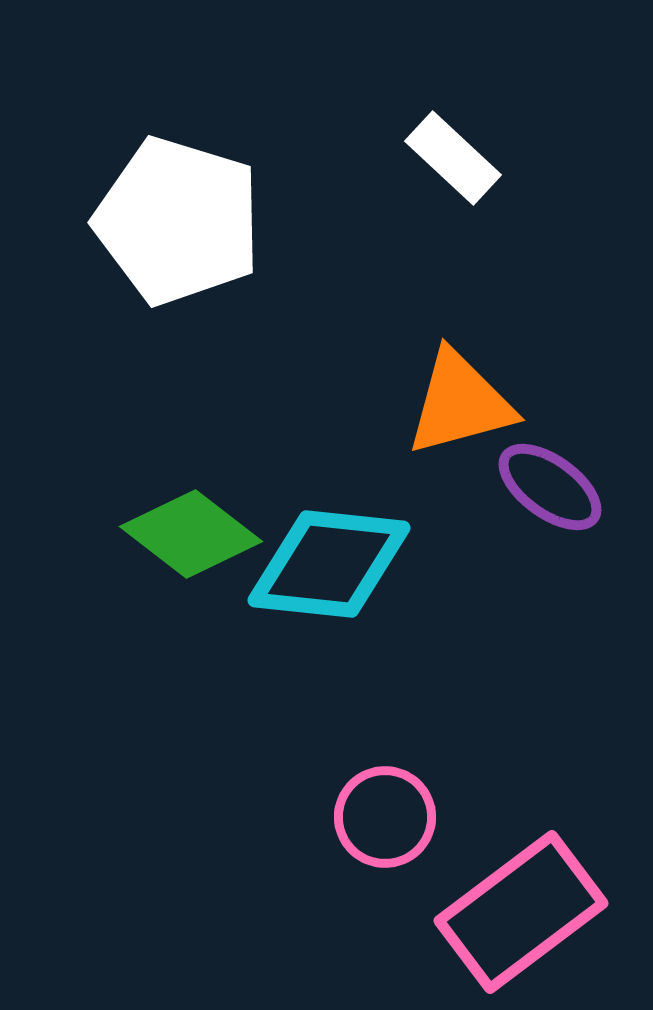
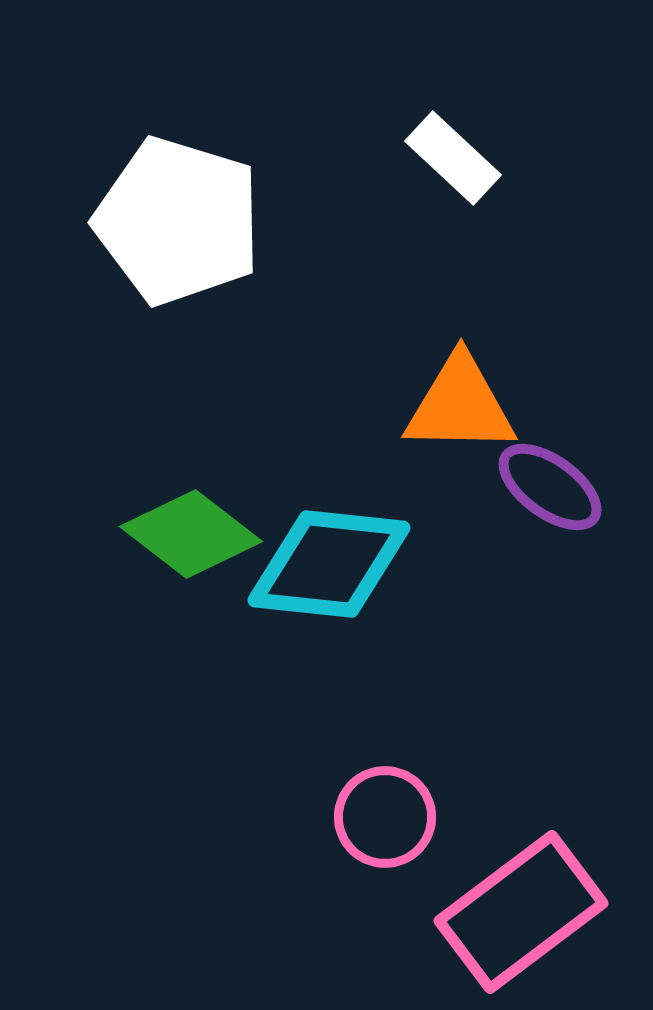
orange triangle: moved 2 px down; rotated 16 degrees clockwise
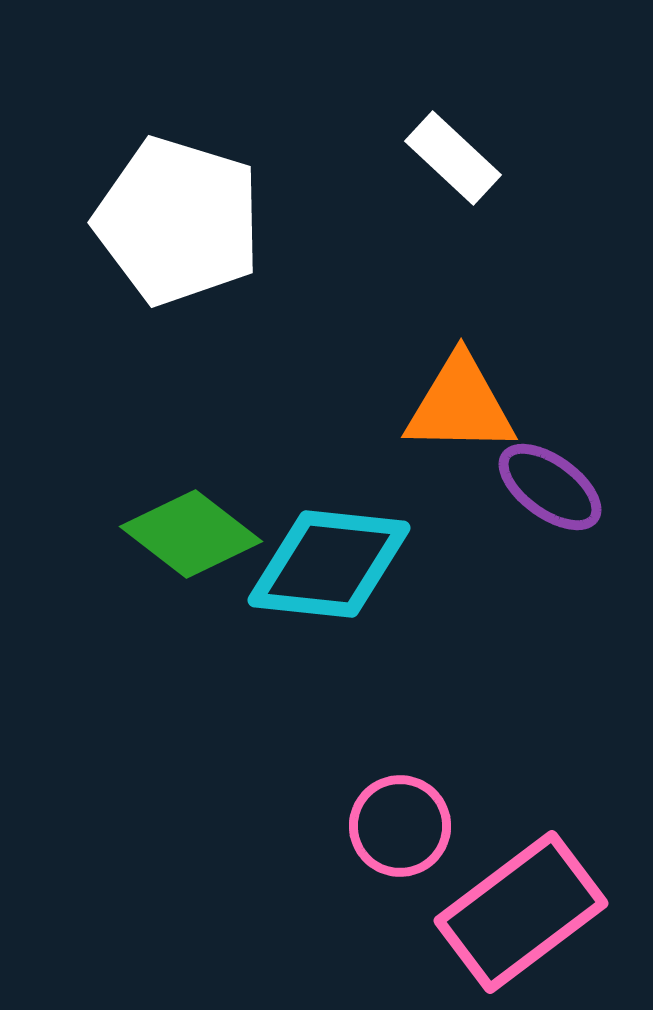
pink circle: moved 15 px right, 9 px down
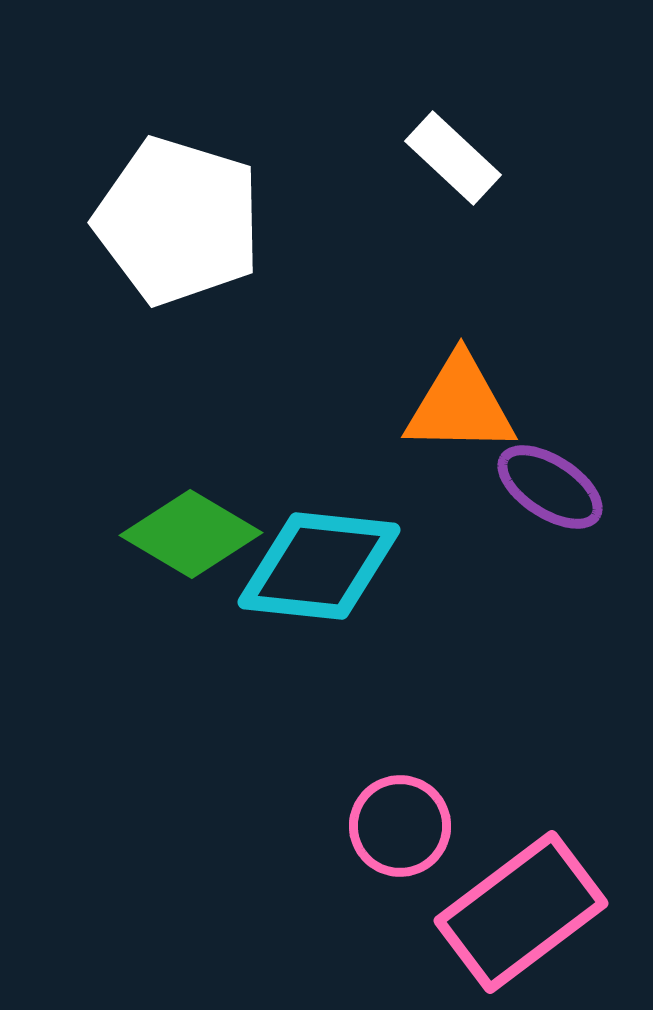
purple ellipse: rotated 3 degrees counterclockwise
green diamond: rotated 7 degrees counterclockwise
cyan diamond: moved 10 px left, 2 px down
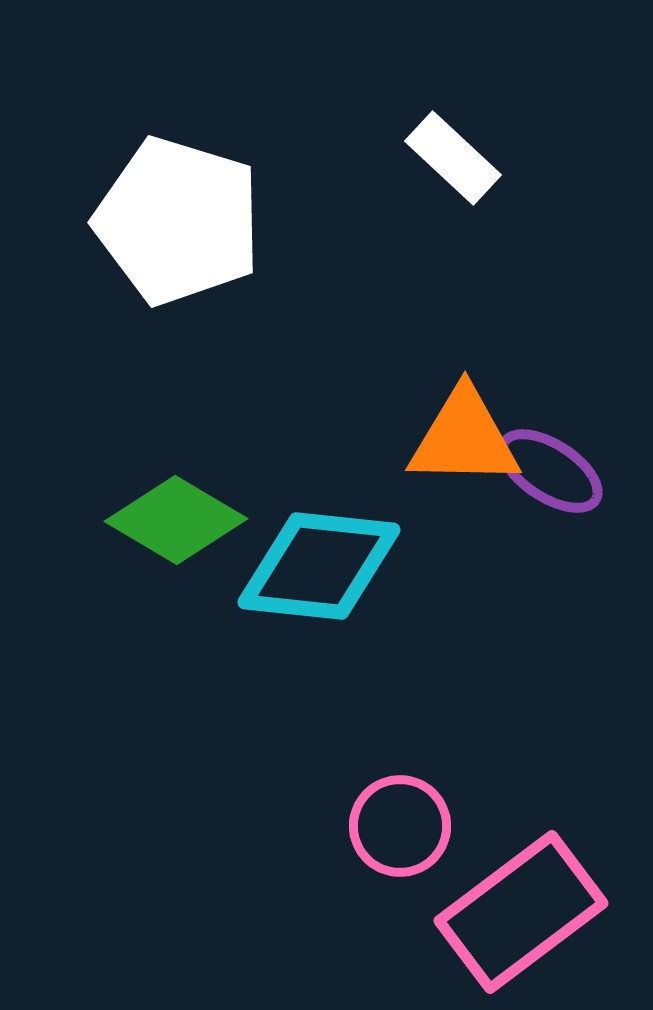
orange triangle: moved 4 px right, 33 px down
purple ellipse: moved 16 px up
green diamond: moved 15 px left, 14 px up
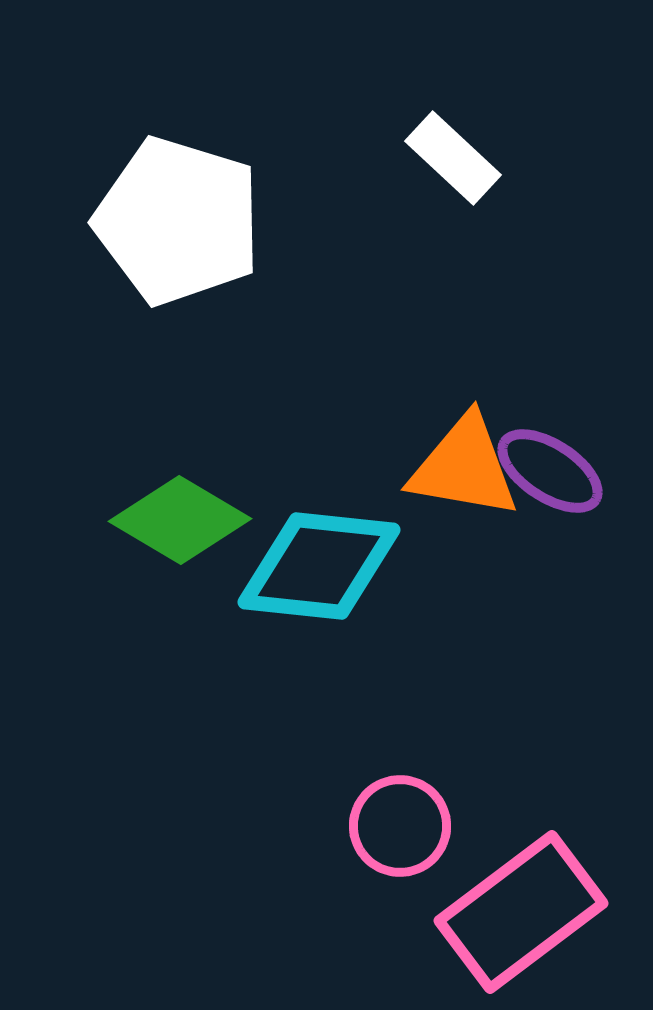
orange triangle: moved 29 px down; rotated 9 degrees clockwise
green diamond: moved 4 px right
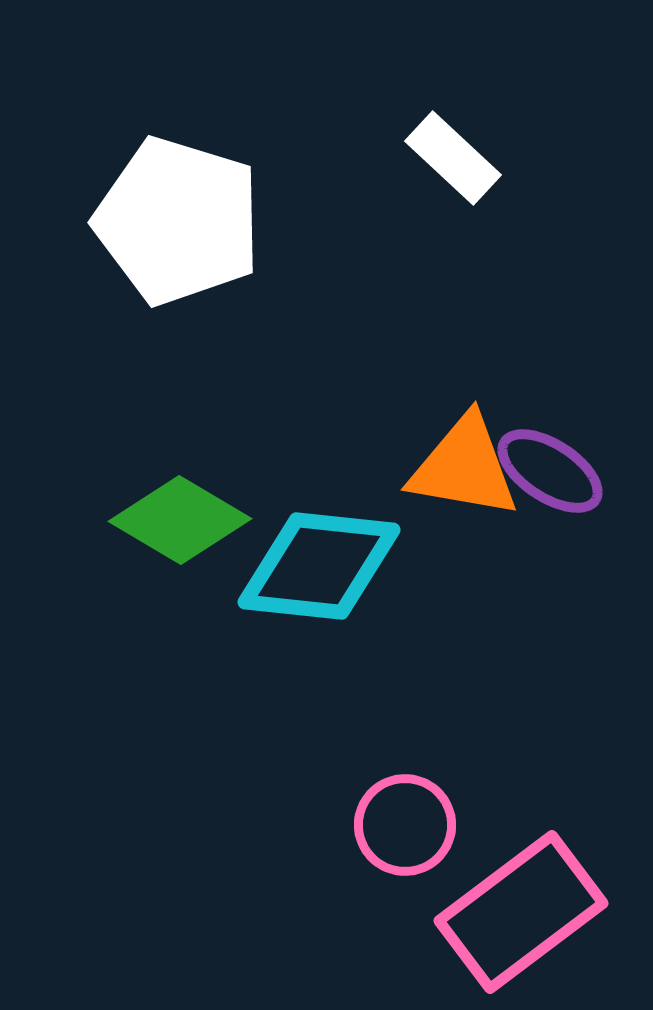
pink circle: moved 5 px right, 1 px up
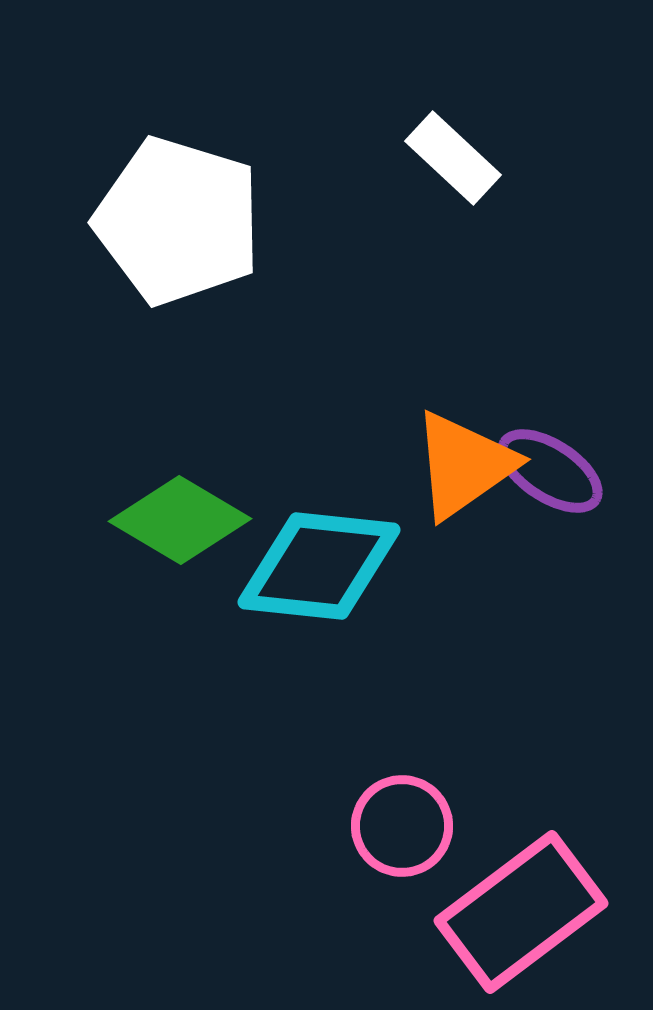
orange triangle: moved 2 px up; rotated 45 degrees counterclockwise
pink circle: moved 3 px left, 1 px down
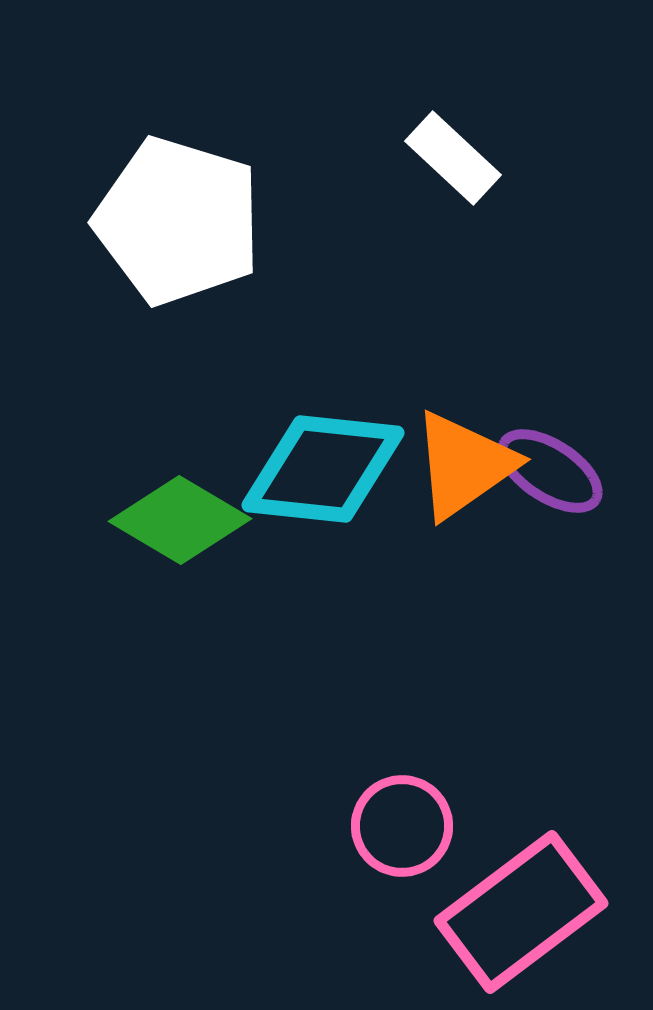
cyan diamond: moved 4 px right, 97 px up
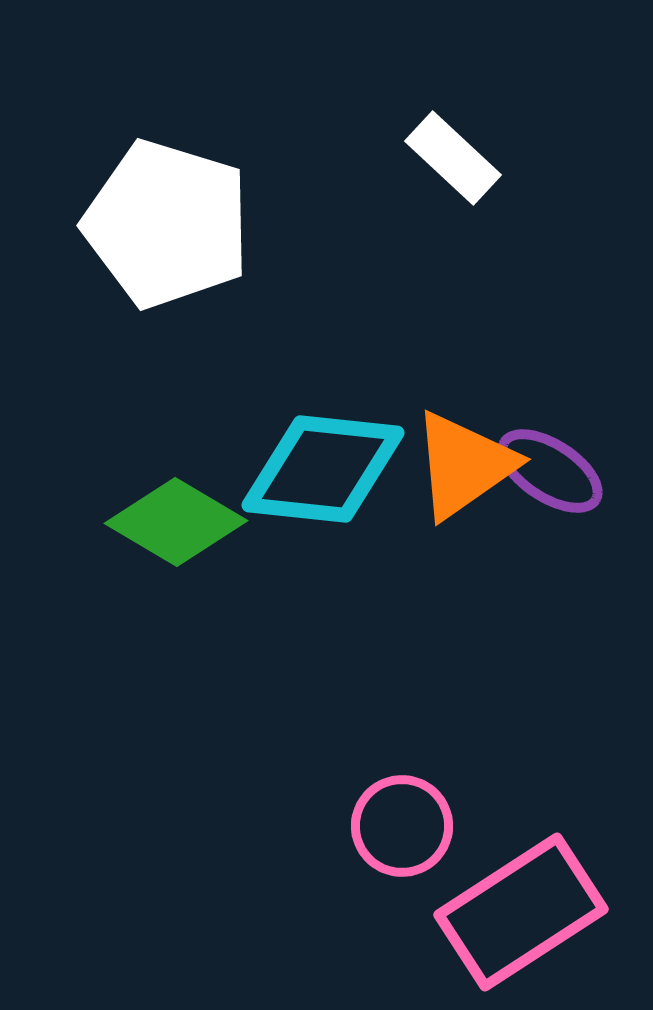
white pentagon: moved 11 px left, 3 px down
green diamond: moved 4 px left, 2 px down
pink rectangle: rotated 4 degrees clockwise
